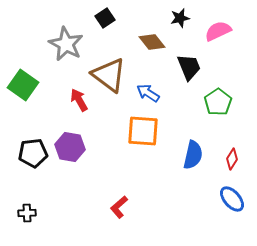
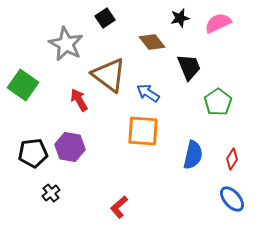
pink semicircle: moved 8 px up
black cross: moved 24 px right, 20 px up; rotated 36 degrees counterclockwise
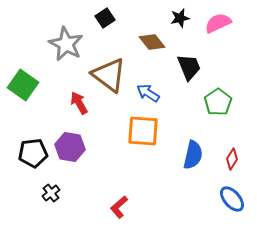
red arrow: moved 3 px down
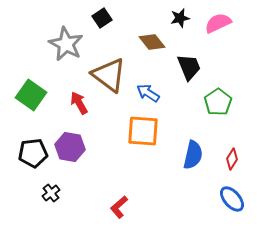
black square: moved 3 px left
green square: moved 8 px right, 10 px down
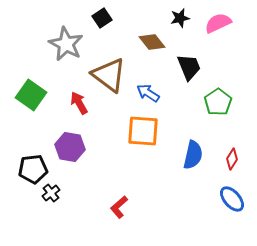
black pentagon: moved 16 px down
